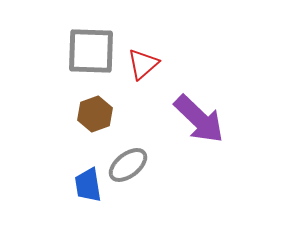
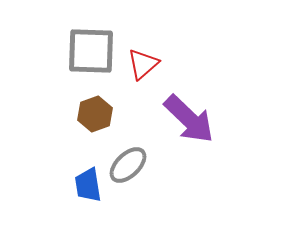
purple arrow: moved 10 px left
gray ellipse: rotated 6 degrees counterclockwise
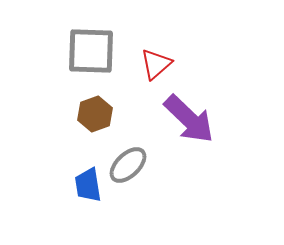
red triangle: moved 13 px right
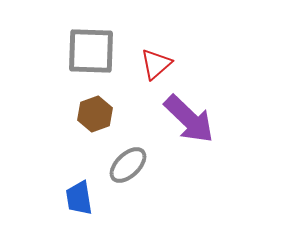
blue trapezoid: moved 9 px left, 13 px down
